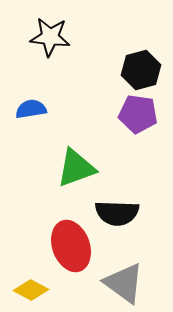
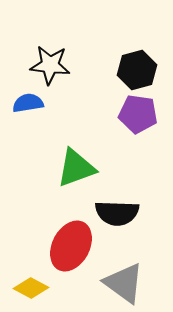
black star: moved 28 px down
black hexagon: moved 4 px left
blue semicircle: moved 3 px left, 6 px up
red ellipse: rotated 48 degrees clockwise
yellow diamond: moved 2 px up
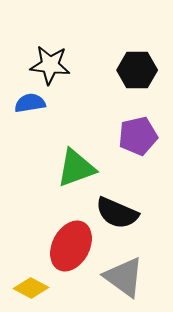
black hexagon: rotated 15 degrees clockwise
blue semicircle: moved 2 px right
purple pentagon: moved 22 px down; rotated 21 degrees counterclockwise
black semicircle: rotated 21 degrees clockwise
gray triangle: moved 6 px up
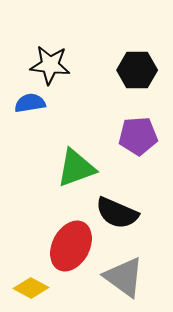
purple pentagon: rotated 9 degrees clockwise
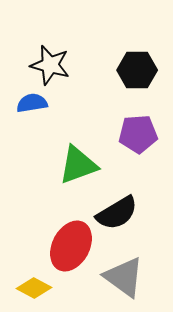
black star: rotated 9 degrees clockwise
blue semicircle: moved 2 px right
purple pentagon: moved 2 px up
green triangle: moved 2 px right, 3 px up
black semicircle: rotated 54 degrees counterclockwise
yellow diamond: moved 3 px right
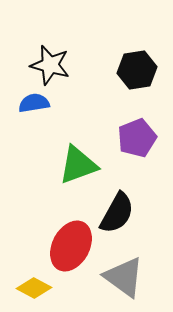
black hexagon: rotated 9 degrees counterclockwise
blue semicircle: moved 2 px right
purple pentagon: moved 1 px left, 4 px down; rotated 18 degrees counterclockwise
black semicircle: rotated 30 degrees counterclockwise
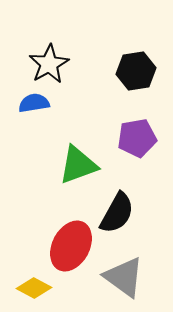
black star: moved 1 px left, 1 px up; rotated 27 degrees clockwise
black hexagon: moved 1 px left, 1 px down
purple pentagon: rotated 12 degrees clockwise
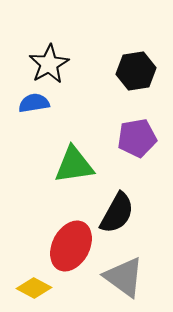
green triangle: moved 4 px left; rotated 12 degrees clockwise
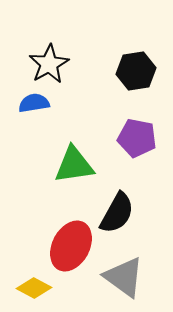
purple pentagon: rotated 21 degrees clockwise
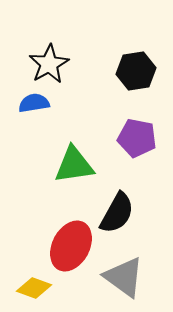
yellow diamond: rotated 8 degrees counterclockwise
